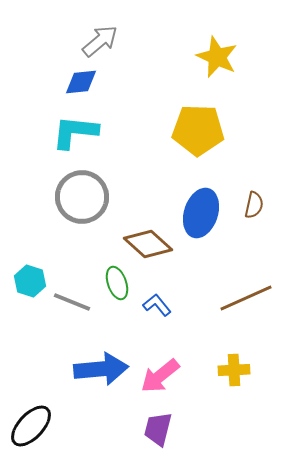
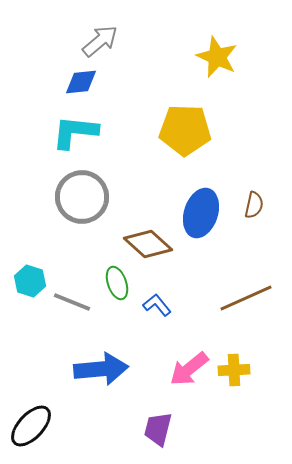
yellow pentagon: moved 13 px left
pink arrow: moved 29 px right, 7 px up
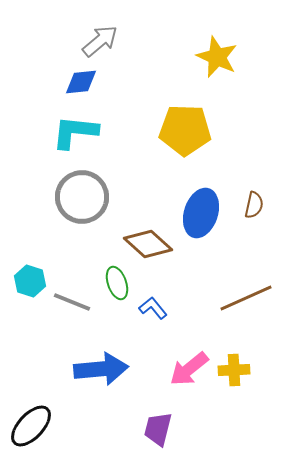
blue L-shape: moved 4 px left, 3 px down
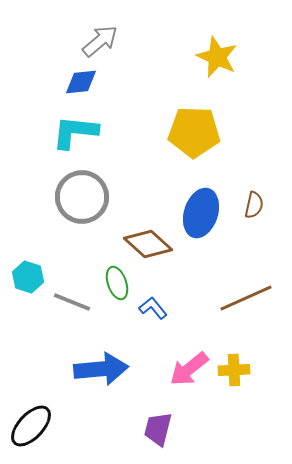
yellow pentagon: moved 9 px right, 2 px down
cyan hexagon: moved 2 px left, 4 px up
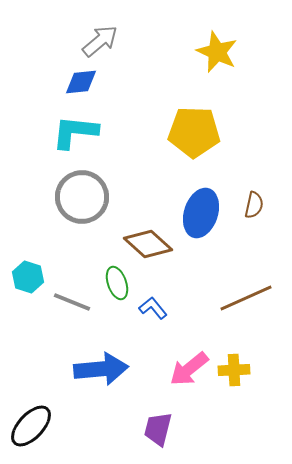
yellow star: moved 5 px up
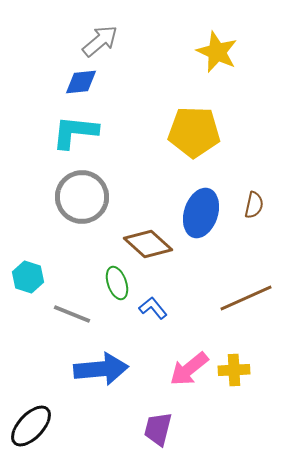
gray line: moved 12 px down
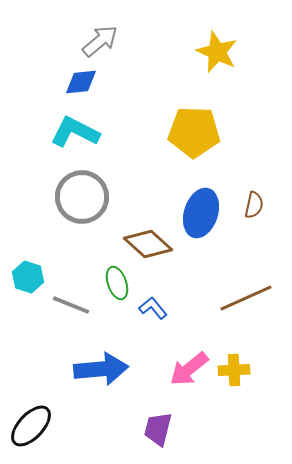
cyan L-shape: rotated 21 degrees clockwise
gray line: moved 1 px left, 9 px up
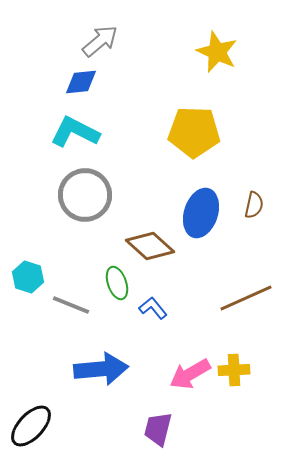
gray circle: moved 3 px right, 2 px up
brown diamond: moved 2 px right, 2 px down
pink arrow: moved 1 px right, 5 px down; rotated 9 degrees clockwise
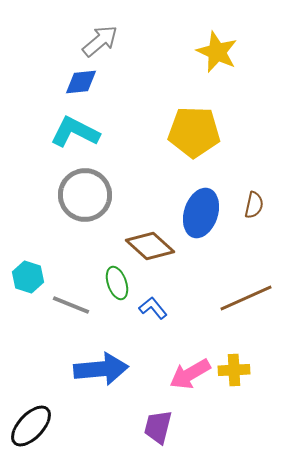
purple trapezoid: moved 2 px up
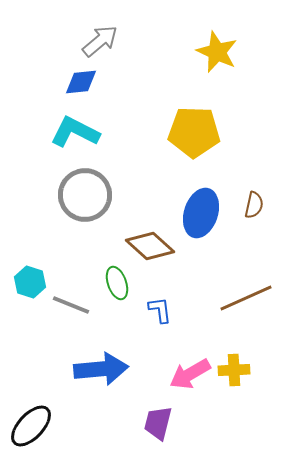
cyan hexagon: moved 2 px right, 5 px down
blue L-shape: moved 7 px right, 2 px down; rotated 32 degrees clockwise
purple trapezoid: moved 4 px up
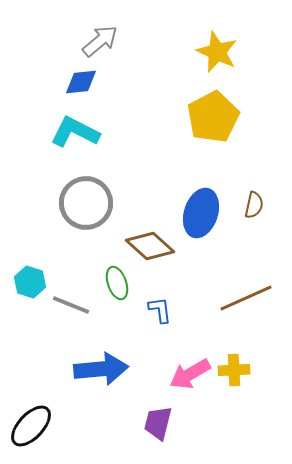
yellow pentagon: moved 19 px right, 15 px up; rotated 30 degrees counterclockwise
gray circle: moved 1 px right, 8 px down
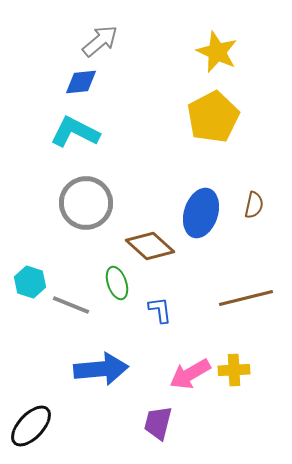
brown line: rotated 10 degrees clockwise
